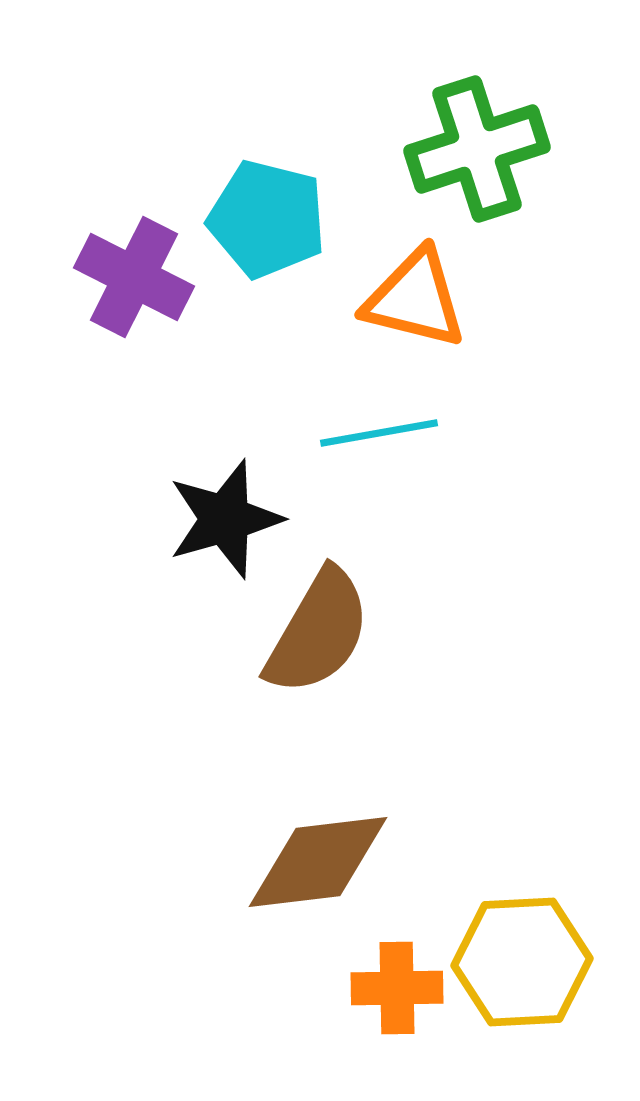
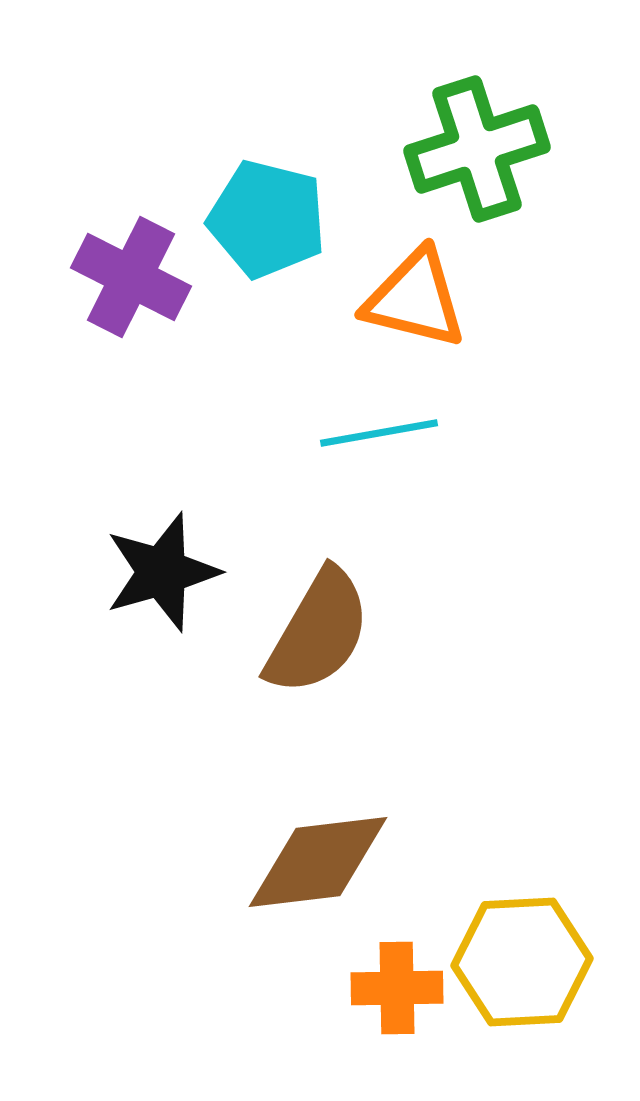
purple cross: moved 3 px left
black star: moved 63 px left, 53 px down
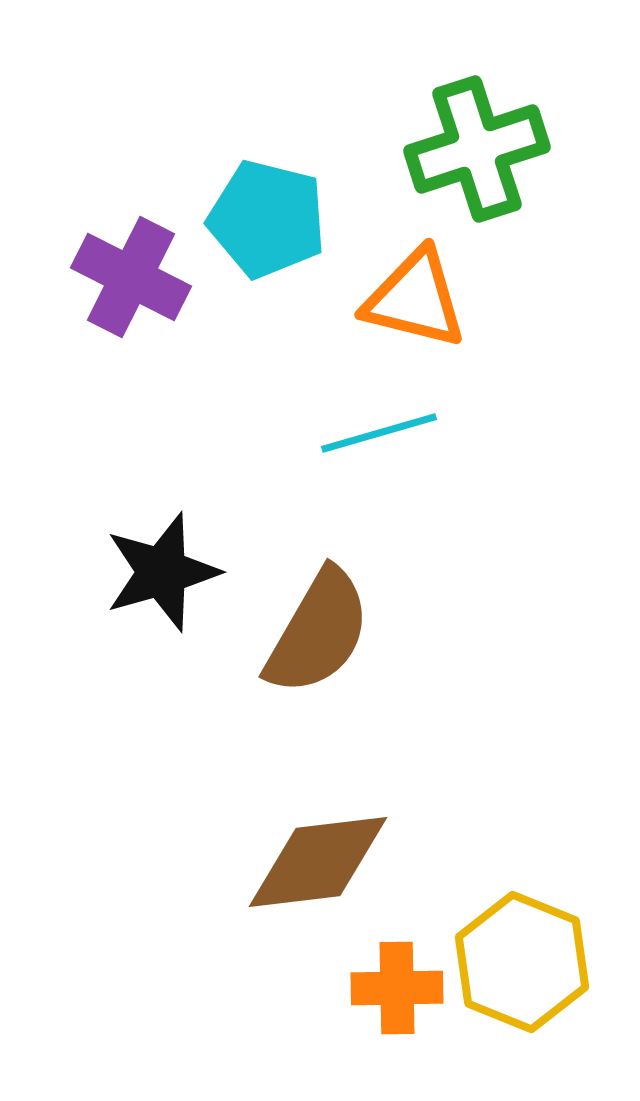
cyan line: rotated 6 degrees counterclockwise
yellow hexagon: rotated 25 degrees clockwise
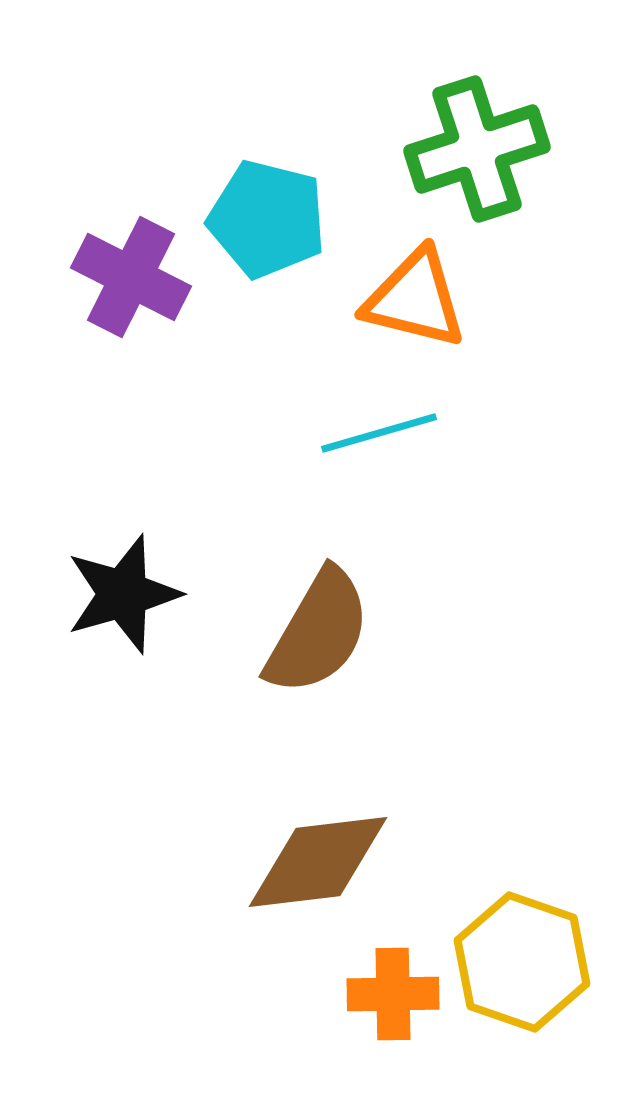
black star: moved 39 px left, 22 px down
yellow hexagon: rotated 3 degrees counterclockwise
orange cross: moved 4 px left, 6 px down
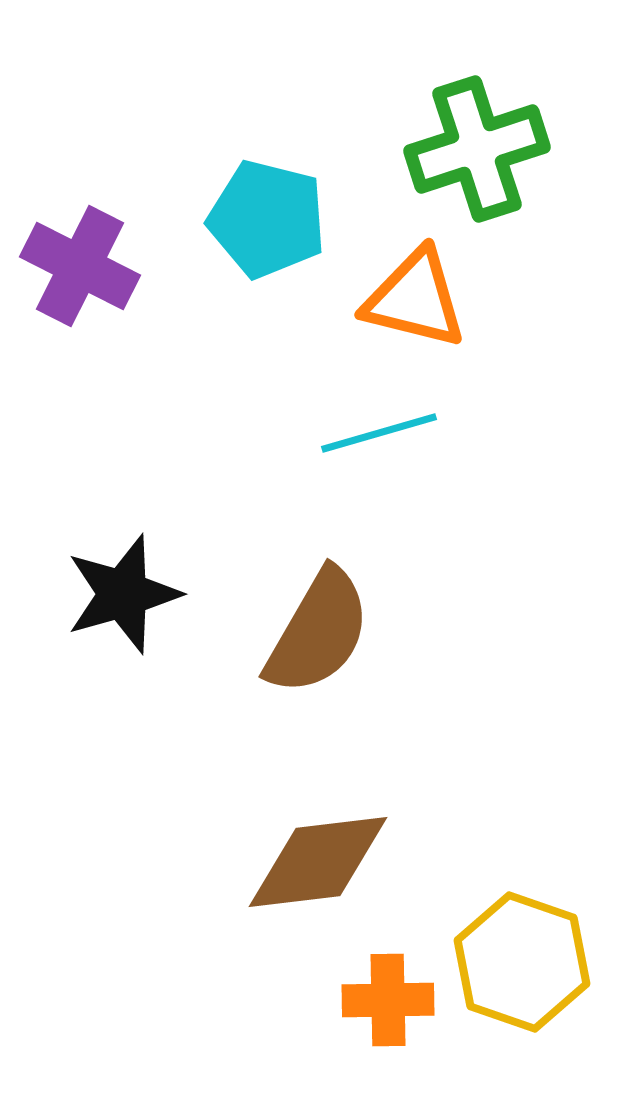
purple cross: moved 51 px left, 11 px up
orange cross: moved 5 px left, 6 px down
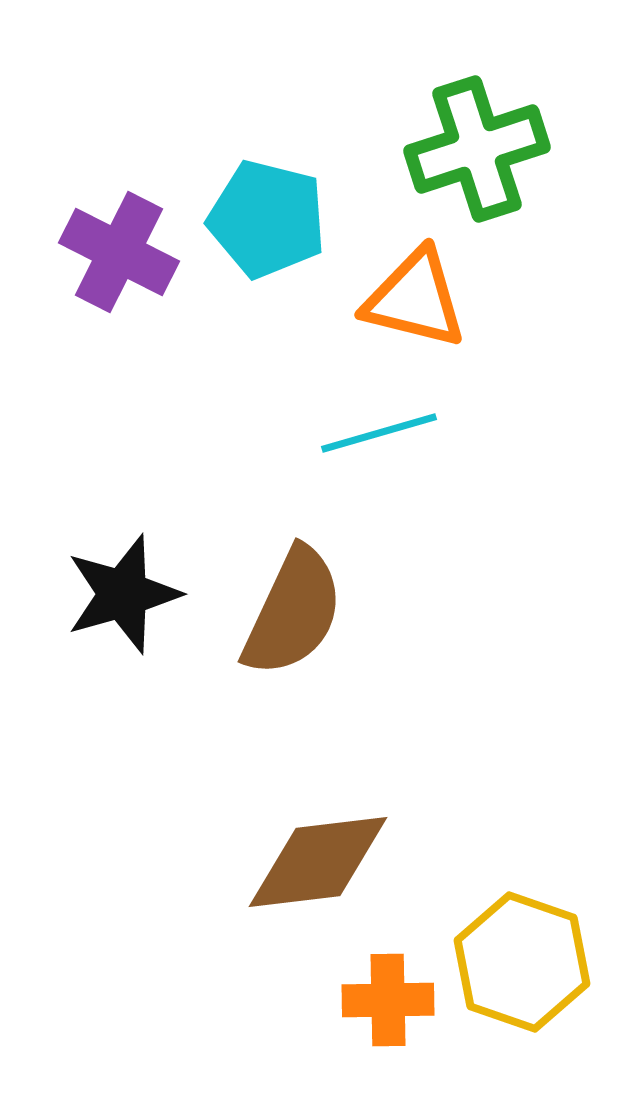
purple cross: moved 39 px right, 14 px up
brown semicircle: moved 25 px left, 20 px up; rotated 5 degrees counterclockwise
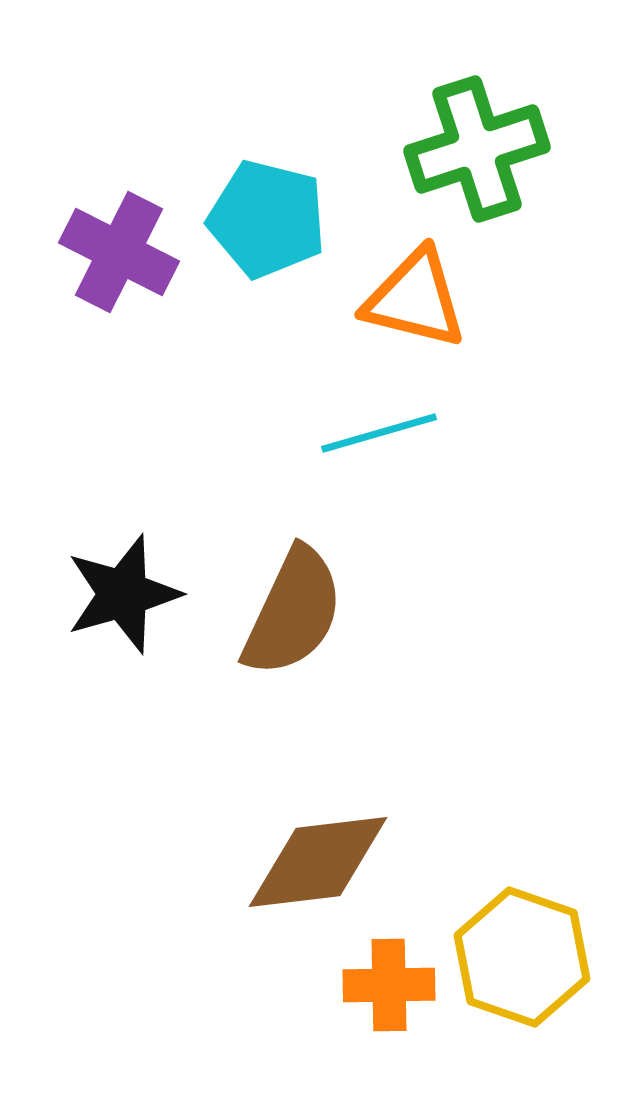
yellow hexagon: moved 5 px up
orange cross: moved 1 px right, 15 px up
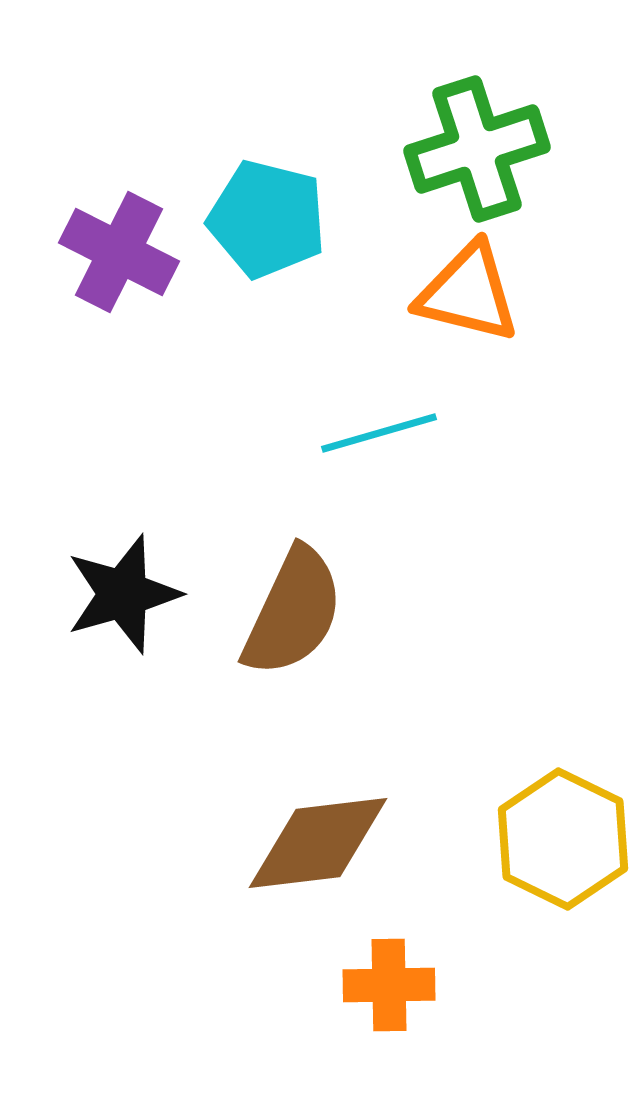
orange triangle: moved 53 px right, 6 px up
brown diamond: moved 19 px up
yellow hexagon: moved 41 px right, 118 px up; rotated 7 degrees clockwise
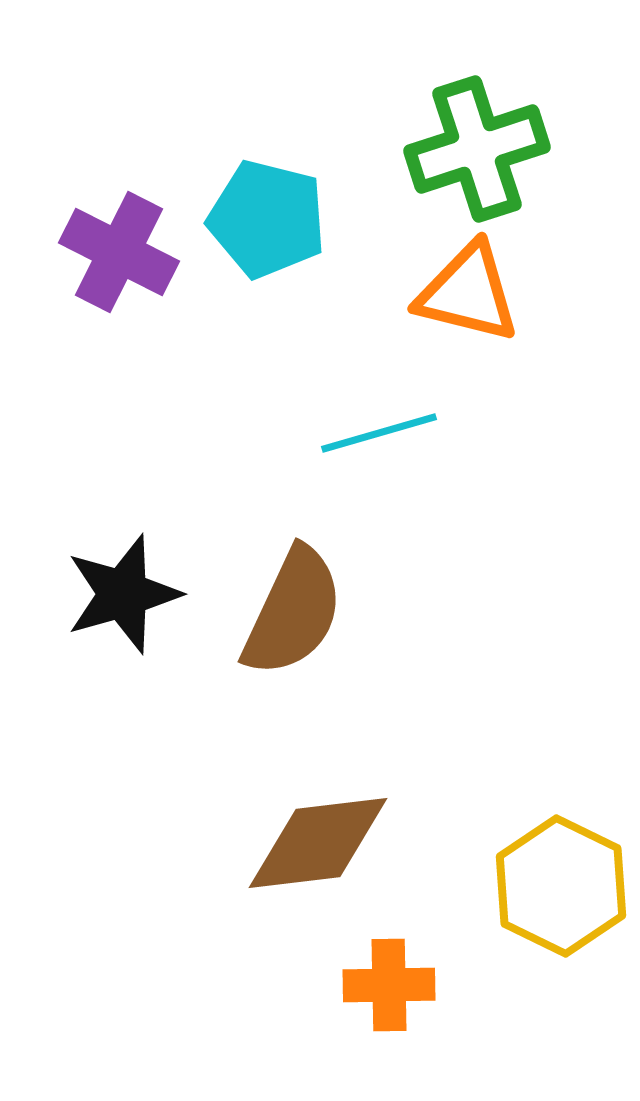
yellow hexagon: moved 2 px left, 47 px down
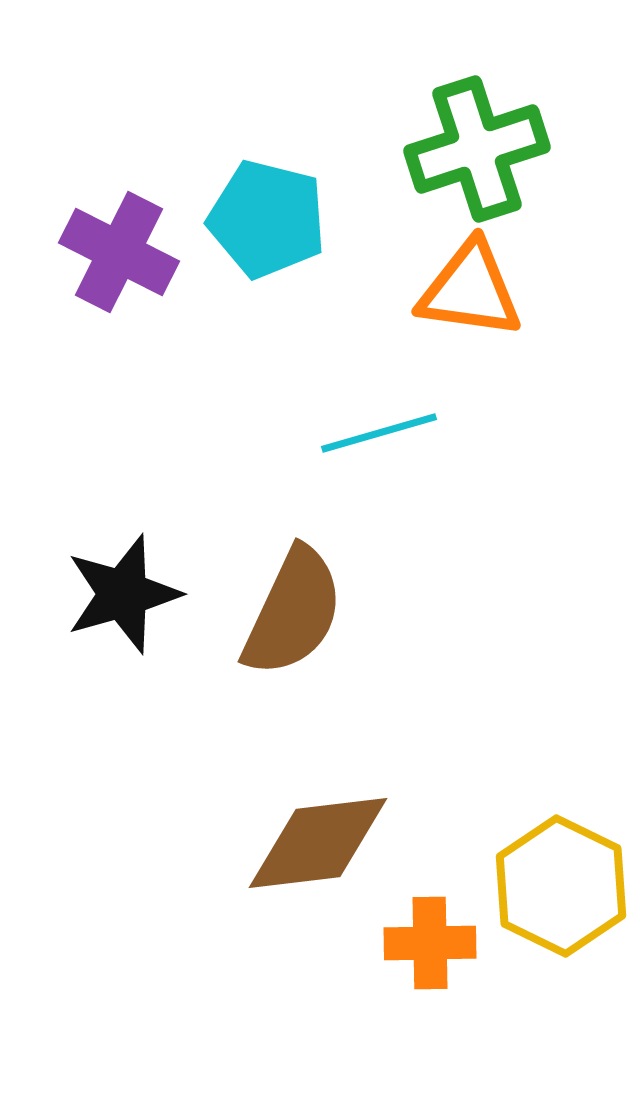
orange triangle: moved 2 px right, 3 px up; rotated 6 degrees counterclockwise
orange cross: moved 41 px right, 42 px up
